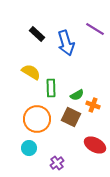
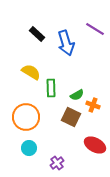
orange circle: moved 11 px left, 2 px up
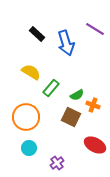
green rectangle: rotated 42 degrees clockwise
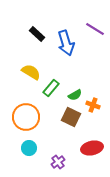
green semicircle: moved 2 px left
red ellipse: moved 3 px left, 3 px down; rotated 40 degrees counterclockwise
purple cross: moved 1 px right, 1 px up
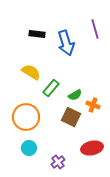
purple line: rotated 42 degrees clockwise
black rectangle: rotated 35 degrees counterclockwise
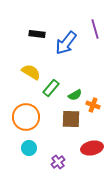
blue arrow: rotated 55 degrees clockwise
brown square: moved 2 px down; rotated 24 degrees counterclockwise
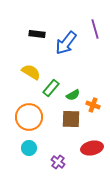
green semicircle: moved 2 px left
orange circle: moved 3 px right
purple cross: rotated 16 degrees counterclockwise
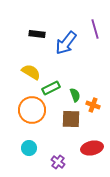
green rectangle: rotated 24 degrees clockwise
green semicircle: moved 2 px right; rotated 80 degrees counterclockwise
orange circle: moved 3 px right, 7 px up
